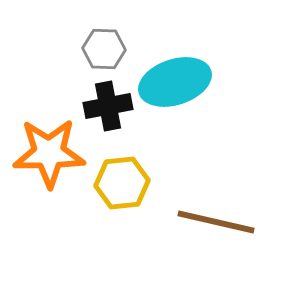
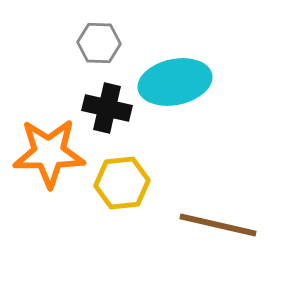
gray hexagon: moved 5 px left, 6 px up
cyan ellipse: rotated 6 degrees clockwise
black cross: moved 1 px left, 2 px down; rotated 24 degrees clockwise
brown line: moved 2 px right, 3 px down
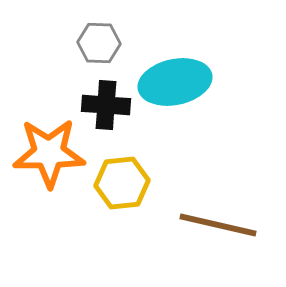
black cross: moved 1 px left, 3 px up; rotated 9 degrees counterclockwise
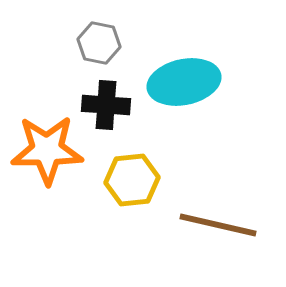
gray hexagon: rotated 9 degrees clockwise
cyan ellipse: moved 9 px right
orange star: moved 2 px left, 3 px up
yellow hexagon: moved 10 px right, 3 px up
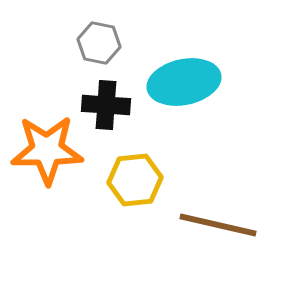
yellow hexagon: moved 3 px right
